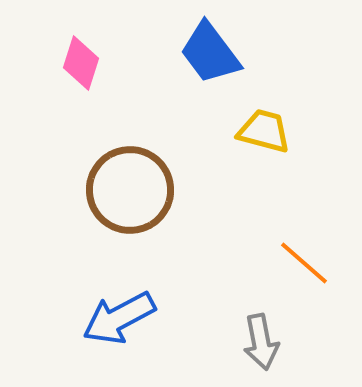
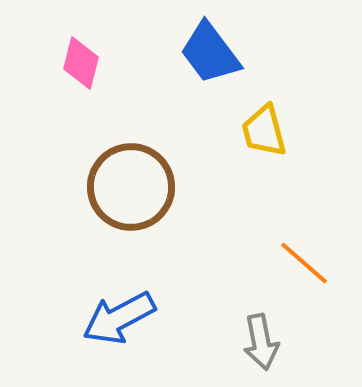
pink diamond: rotated 4 degrees counterclockwise
yellow trapezoid: rotated 120 degrees counterclockwise
brown circle: moved 1 px right, 3 px up
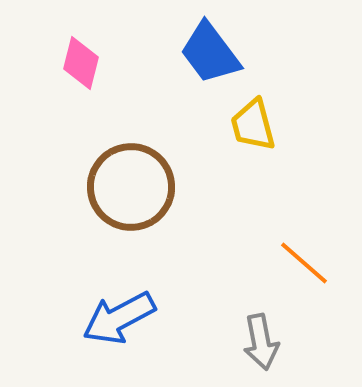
yellow trapezoid: moved 11 px left, 6 px up
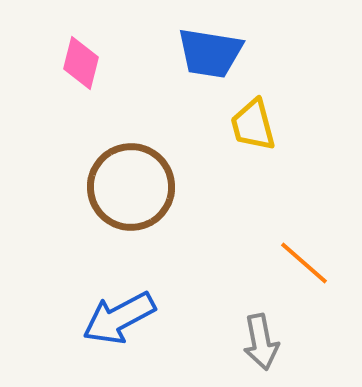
blue trapezoid: rotated 44 degrees counterclockwise
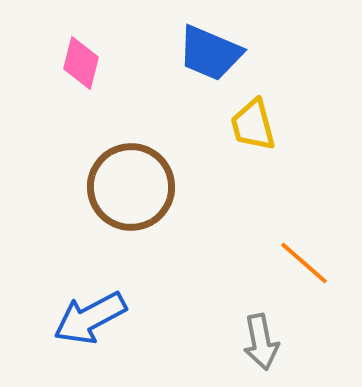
blue trapezoid: rotated 14 degrees clockwise
blue arrow: moved 29 px left
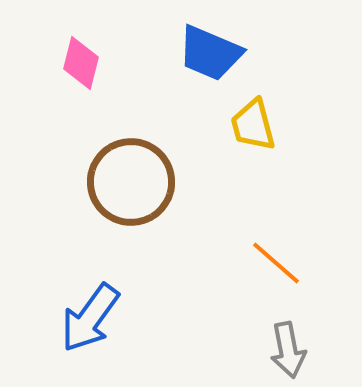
brown circle: moved 5 px up
orange line: moved 28 px left
blue arrow: rotated 26 degrees counterclockwise
gray arrow: moved 27 px right, 8 px down
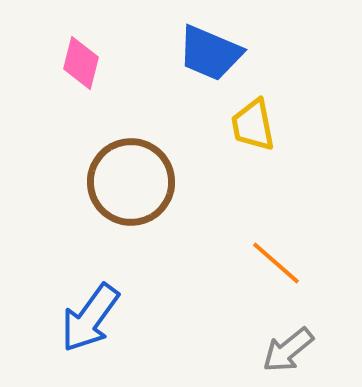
yellow trapezoid: rotated 4 degrees clockwise
gray arrow: rotated 62 degrees clockwise
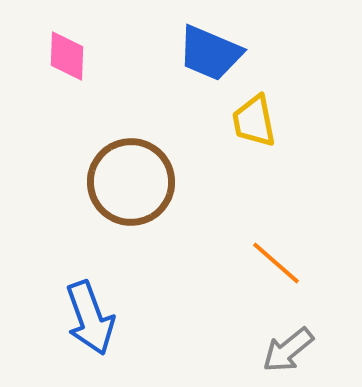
pink diamond: moved 14 px left, 7 px up; rotated 12 degrees counterclockwise
yellow trapezoid: moved 1 px right, 4 px up
blue arrow: rotated 56 degrees counterclockwise
